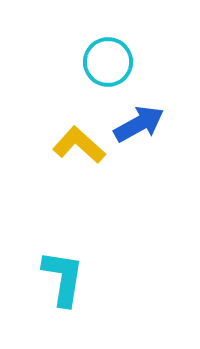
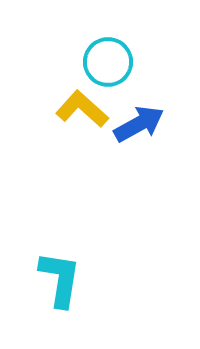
yellow L-shape: moved 3 px right, 36 px up
cyan L-shape: moved 3 px left, 1 px down
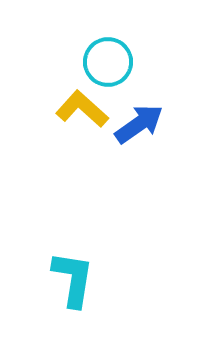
blue arrow: rotated 6 degrees counterclockwise
cyan L-shape: moved 13 px right
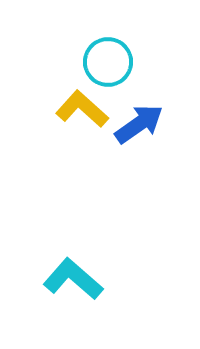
cyan L-shape: rotated 58 degrees counterclockwise
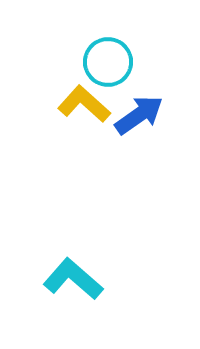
yellow L-shape: moved 2 px right, 5 px up
blue arrow: moved 9 px up
